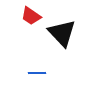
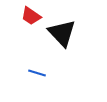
blue line: rotated 18 degrees clockwise
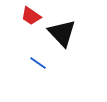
blue line: moved 1 px right, 10 px up; rotated 18 degrees clockwise
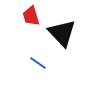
red trapezoid: rotated 40 degrees clockwise
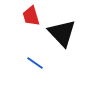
blue line: moved 3 px left
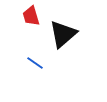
black triangle: moved 1 px right, 1 px down; rotated 32 degrees clockwise
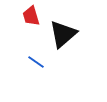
blue line: moved 1 px right, 1 px up
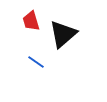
red trapezoid: moved 5 px down
